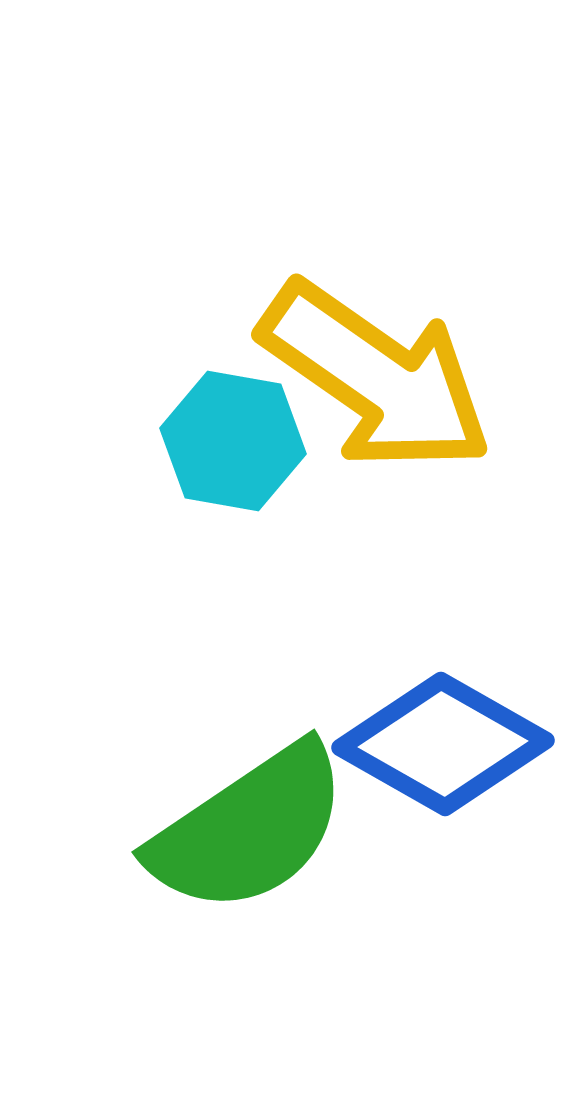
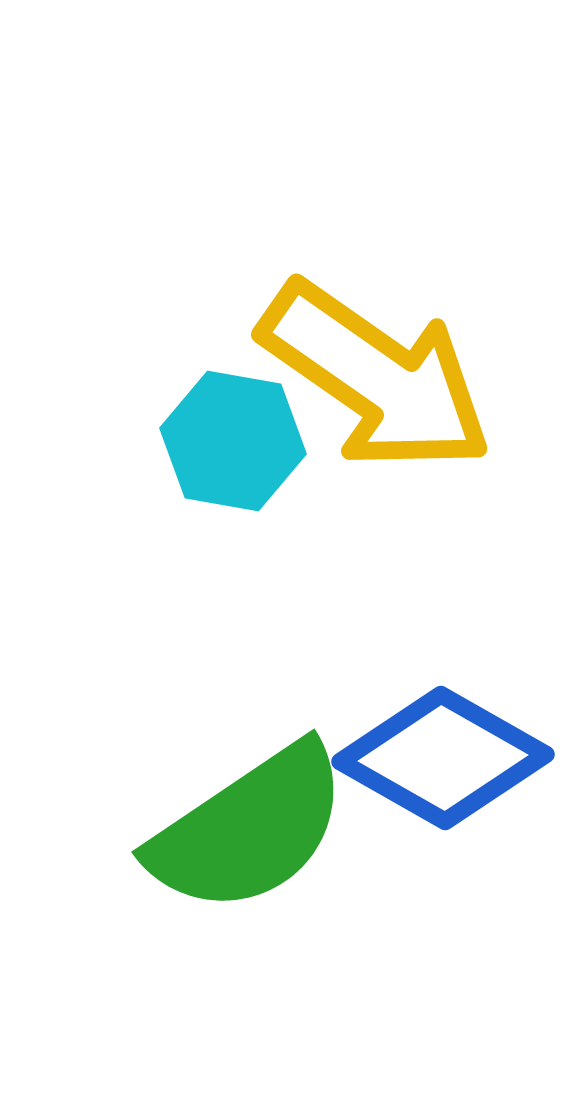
blue diamond: moved 14 px down
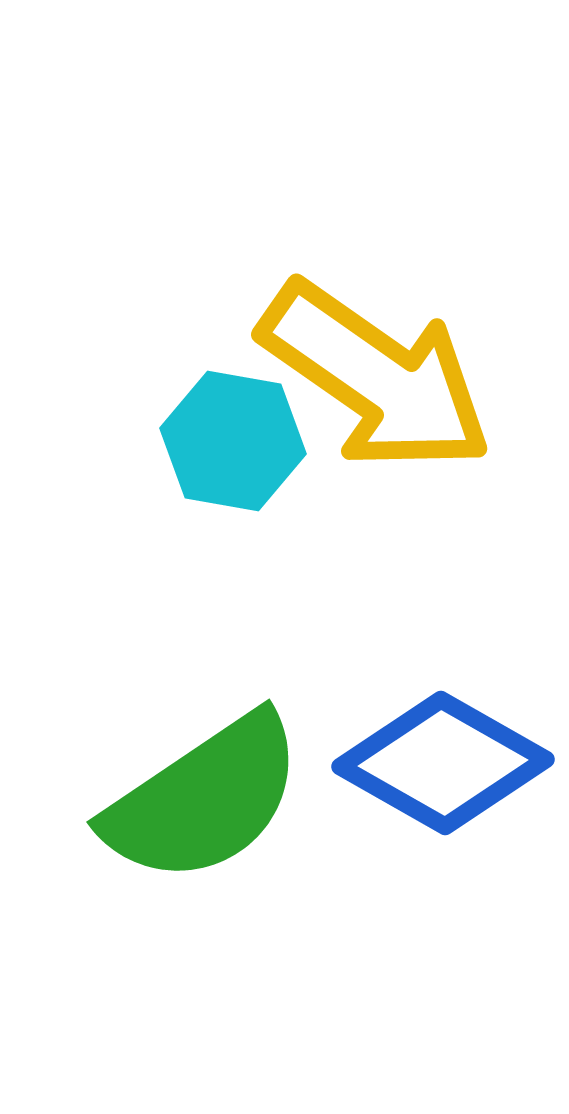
blue diamond: moved 5 px down
green semicircle: moved 45 px left, 30 px up
